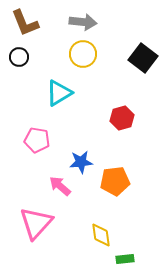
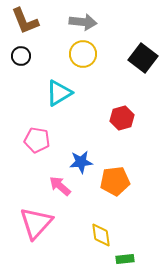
brown L-shape: moved 2 px up
black circle: moved 2 px right, 1 px up
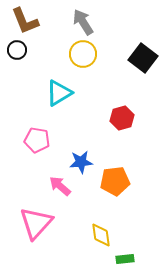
gray arrow: rotated 128 degrees counterclockwise
black circle: moved 4 px left, 6 px up
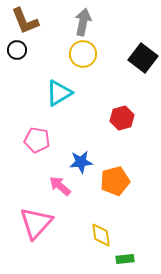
gray arrow: rotated 44 degrees clockwise
orange pentagon: rotated 8 degrees counterclockwise
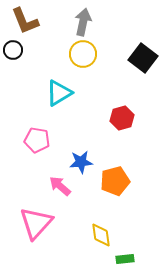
black circle: moved 4 px left
